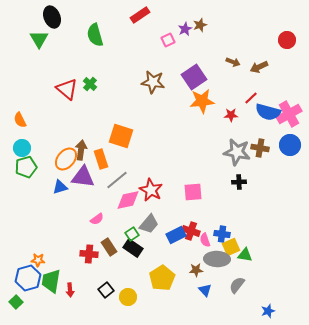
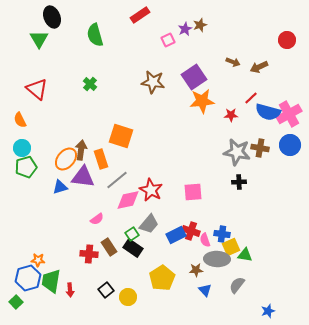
red triangle at (67, 89): moved 30 px left
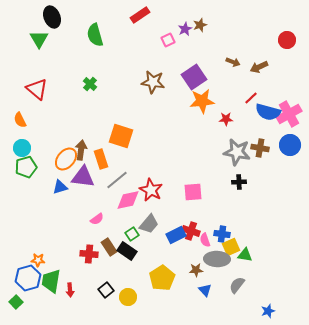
red star at (231, 115): moved 5 px left, 4 px down
black rectangle at (133, 248): moved 6 px left, 3 px down
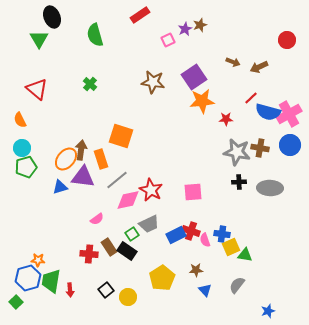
gray trapezoid at (149, 224): rotated 25 degrees clockwise
gray ellipse at (217, 259): moved 53 px right, 71 px up
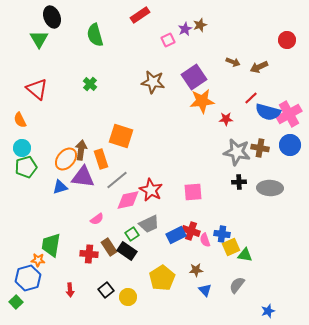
green trapezoid at (51, 281): moved 36 px up
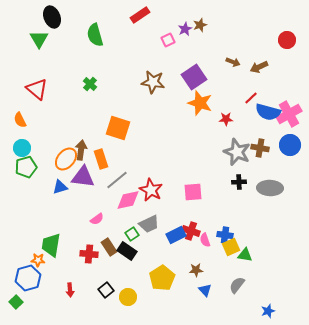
orange star at (202, 101): moved 2 px left, 2 px down; rotated 25 degrees clockwise
orange square at (121, 136): moved 3 px left, 8 px up
gray star at (237, 152): rotated 12 degrees clockwise
blue cross at (222, 234): moved 3 px right, 1 px down
